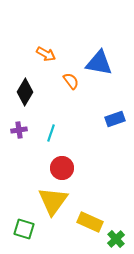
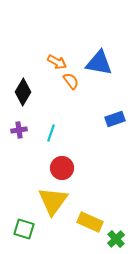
orange arrow: moved 11 px right, 8 px down
black diamond: moved 2 px left
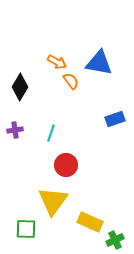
black diamond: moved 3 px left, 5 px up
purple cross: moved 4 px left
red circle: moved 4 px right, 3 px up
green square: moved 2 px right; rotated 15 degrees counterclockwise
green cross: moved 1 px left, 1 px down; rotated 18 degrees clockwise
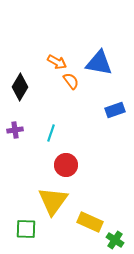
blue rectangle: moved 9 px up
green cross: rotated 30 degrees counterclockwise
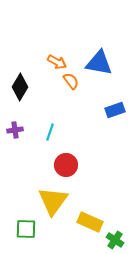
cyan line: moved 1 px left, 1 px up
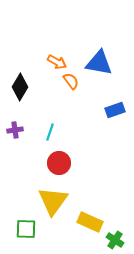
red circle: moved 7 px left, 2 px up
